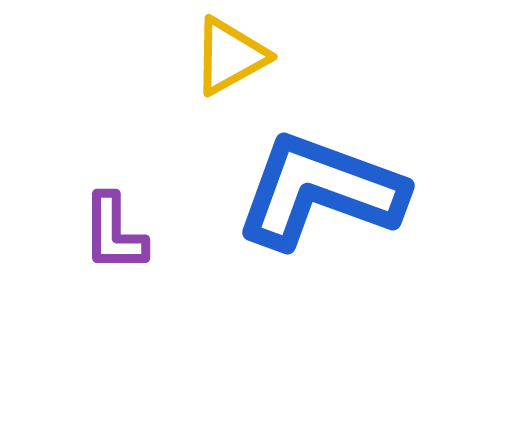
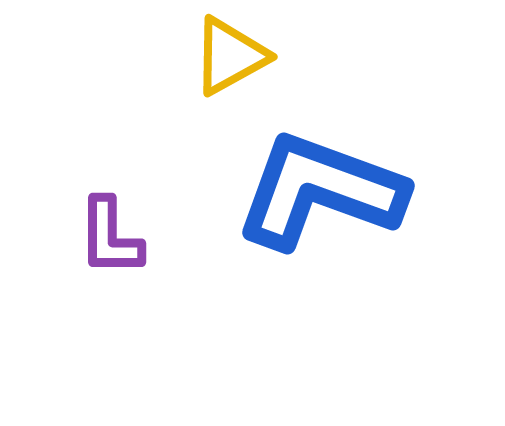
purple L-shape: moved 4 px left, 4 px down
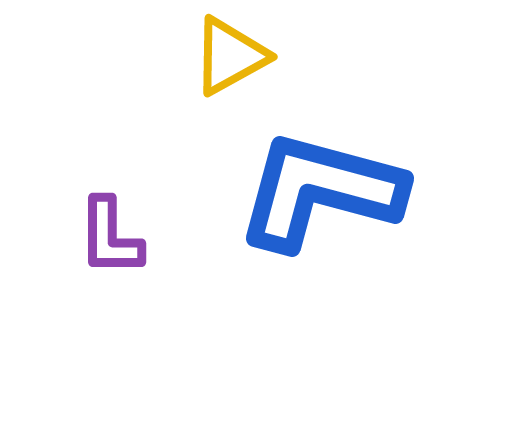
blue L-shape: rotated 5 degrees counterclockwise
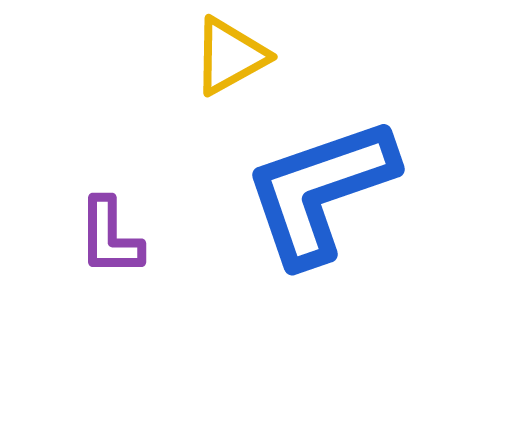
blue L-shape: rotated 34 degrees counterclockwise
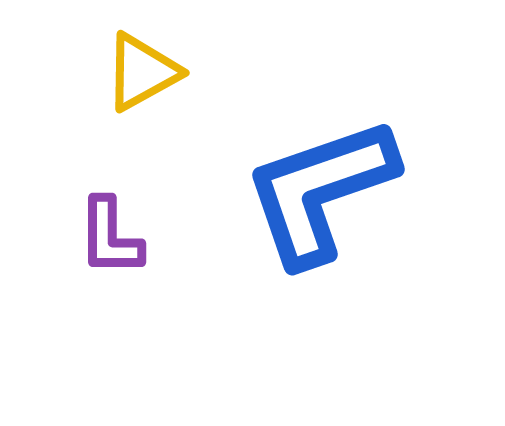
yellow triangle: moved 88 px left, 16 px down
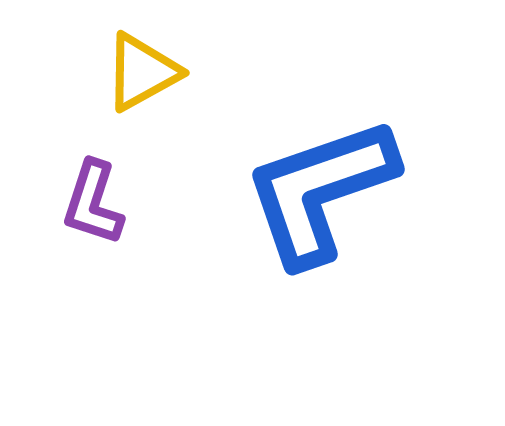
purple L-shape: moved 17 px left, 34 px up; rotated 18 degrees clockwise
